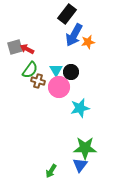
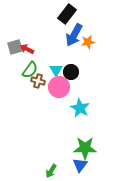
cyan star: rotated 30 degrees counterclockwise
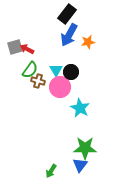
blue arrow: moved 5 px left
pink circle: moved 1 px right
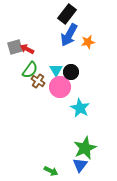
brown cross: rotated 16 degrees clockwise
green star: rotated 25 degrees counterclockwise
green arrow: rotated 96 degrees counterclockwise
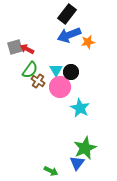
blue arrow: rotated 40 degrees clockwise
blue triangle: moved 3 px left, 2 px up
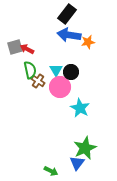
blue arrow: rotated 30 degrees clockwise
green semicircle: rotated 48 degrees counterclockwise
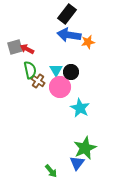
green arrow: rotated 24 degrees clockwise
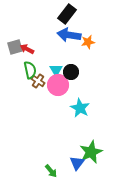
pink circle: moved 2 px left, 2 px up
green star: moved 6 px right, 4 px down
